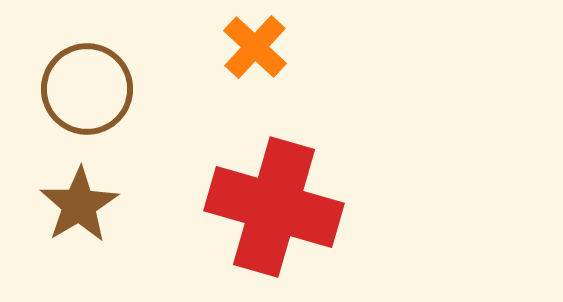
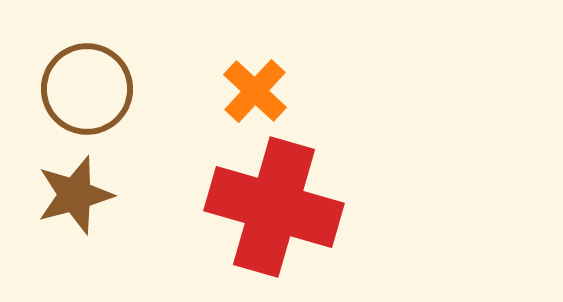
orange cross: moved 44 px down
brown star: moved 4 px left, 10 px up; rotated 16 degrees clockwise
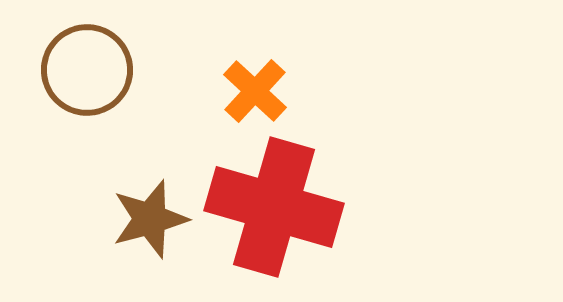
brown circle: moved 19 px up
brown star: moved 75 px right, 24 px down
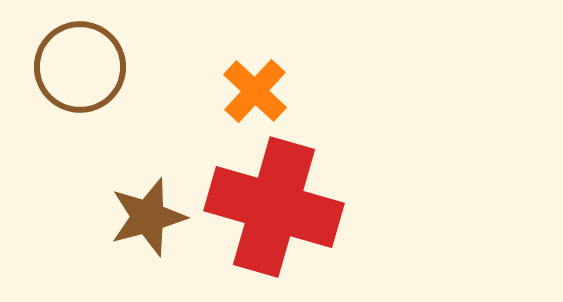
brown circle: moved 7 px left, 3 px up
brown star: moved 2 px left, 2 px up
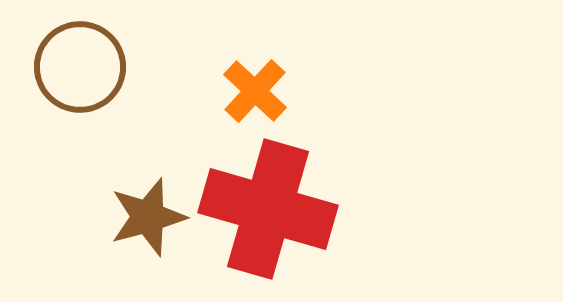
red cross: moved 6 px left, 2 px down
